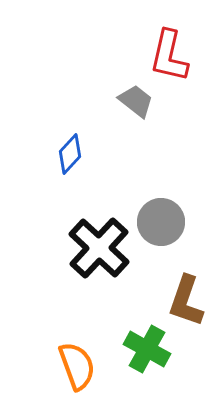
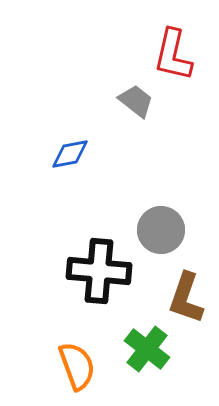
red L-shape: moved 4 px right, 1 px up
blue diamond: rotated 36 degrees clockwise
gray circle: moved 8 px down
black cross: moved 23 px down; rotated 38 degrees counterclockwise
brown L-shape: moved 3 px up
green cross: rotated 9 degrees clockwise
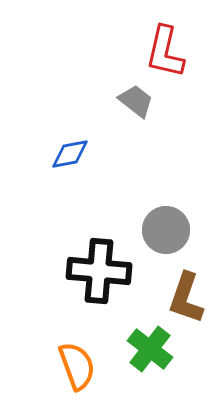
red L-shape: moved 8 px left, 3 px up
gray circle: moved 5 px right
green cross: moved 3 px right
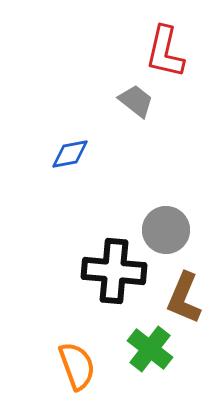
black cross: moved 15 px right
brown L-shape: moved 2 px left; rotated 4 degrees clockwise
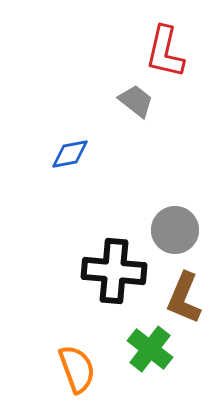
gray circle: moved 9 px right
orange semicircle: moved 3 px down
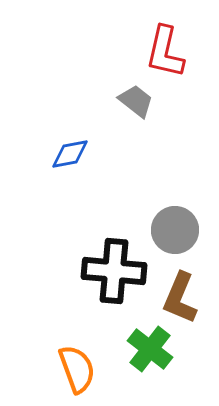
brown L-shape: moved 4 px left
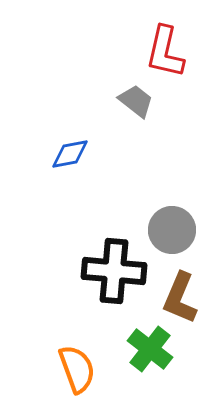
gray circle: moved 3 px left
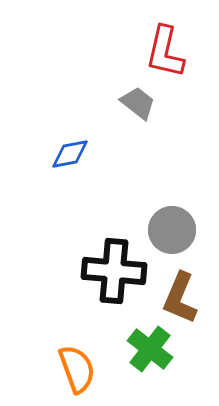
gray trapezoid: moved 2 px right, 2 px down
